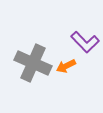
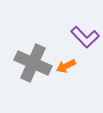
purple L-shape: moved 5 px up
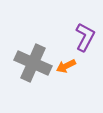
purple L-shape: rotated 108 degrees counterclockwise
